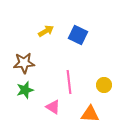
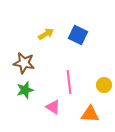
yellow arrow: moved 3 px down
brown star: rotated 15 degrees clockwise
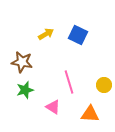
brown star: moved 2 px left, 1 px up
pink line: rotated 10 degrees counterclockwise
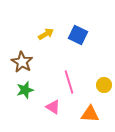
brown star: rotated 20 degrees clockwise
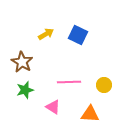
pink line: rotated 75 degrees counterclockwise
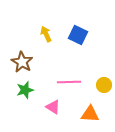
yellow arrow: rotated 84 degrees counterclockwise
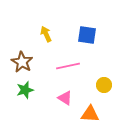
blue square: moved 9 px right; rotated 18 degrees counterclockwise
pink line: moved 1 px left, 16 px up; rotated 10 degrees counterclockwise
pink triangle: moved 12 px right, 9 px up
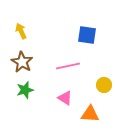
yellow arrow: moved 25 px left, 3 px up
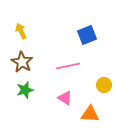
blue square: rotated 30 degrees counterclockwise
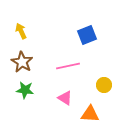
green star: rotated 24 degrees clockwise
